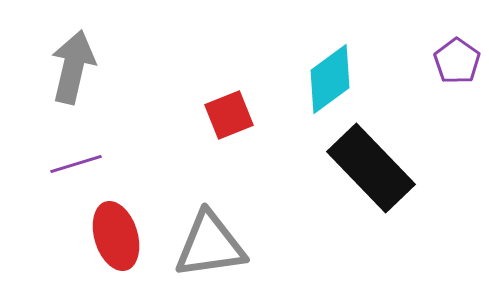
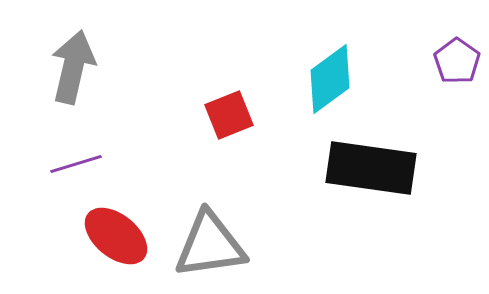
black rectangle: rotated 38 degrees counterclockwise
red ellipse: rotated 34 degrees counterclockwise
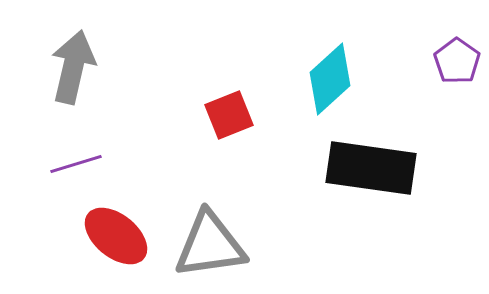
cyan diamond: rotated 6 degrees counterclockwise
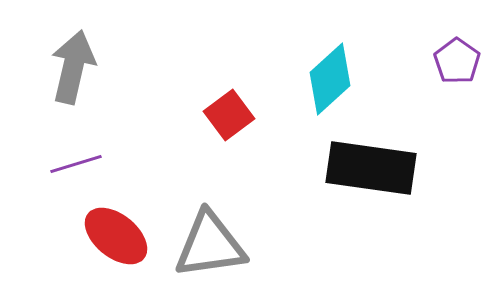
red square: rotated 15 degrees counterclockwise
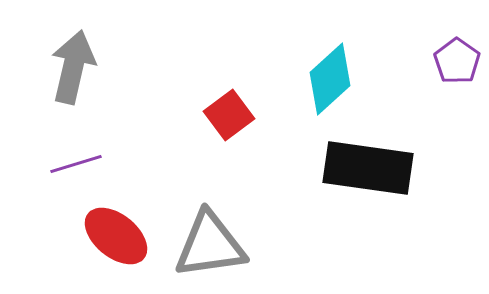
black rectangle: moved 3 px left
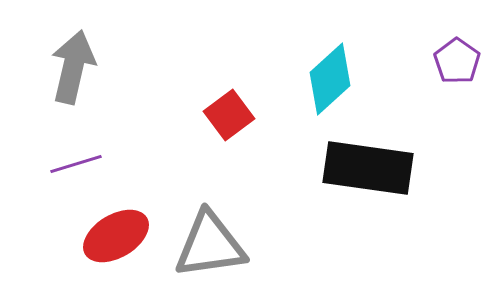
red ellipse: rotated 70 degrees counterclockwise
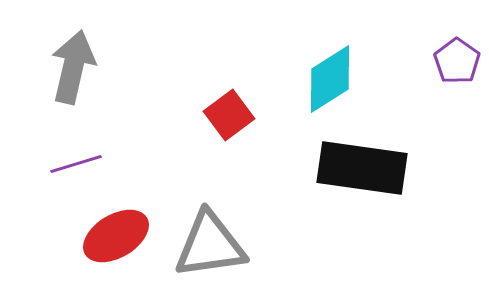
cyan diamond: rotated 10 degrees clockwise
black rectangle: moved 6 px left
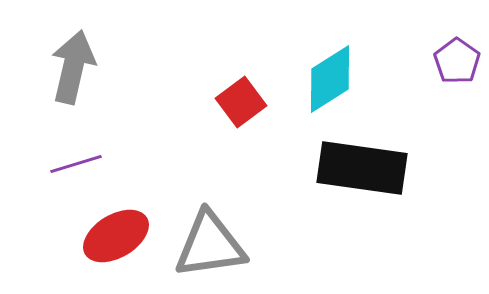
red square: moved 12 px right, 13 px up
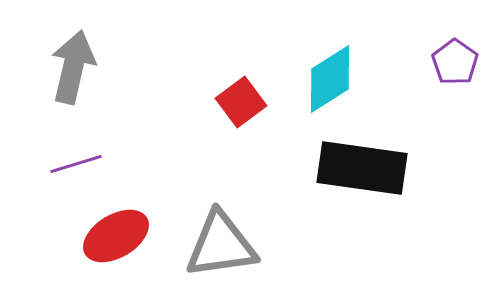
purple pentagon: moved 2 px left, 1 px down
gray triangle: moved 11 px right
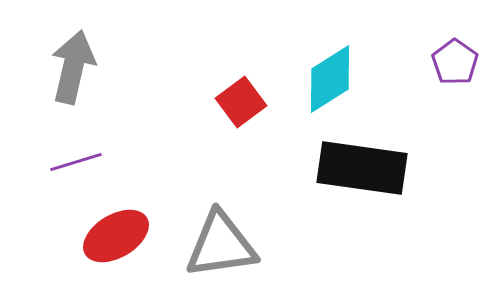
purple line: moved 2 px up
